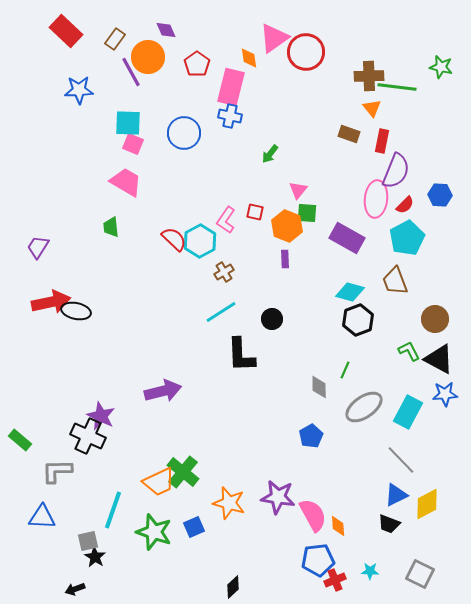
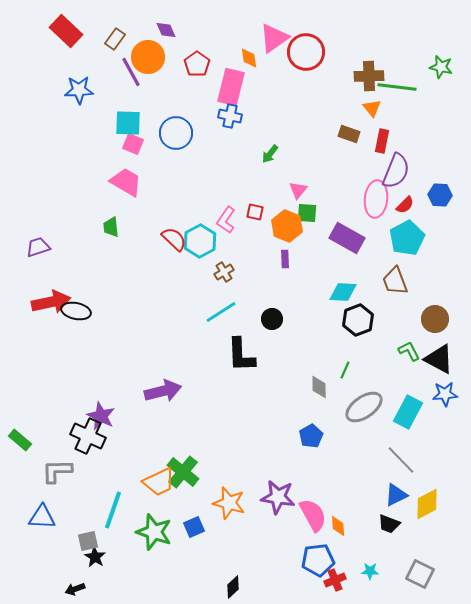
blue circle at (184, 133): moved 8 px left
purple trapezoid at (38, 247): rotated 40 degrees clockwise
cyan diamond at (350, 292): moved 7 px left; rotated 12 degrees counterclockwise
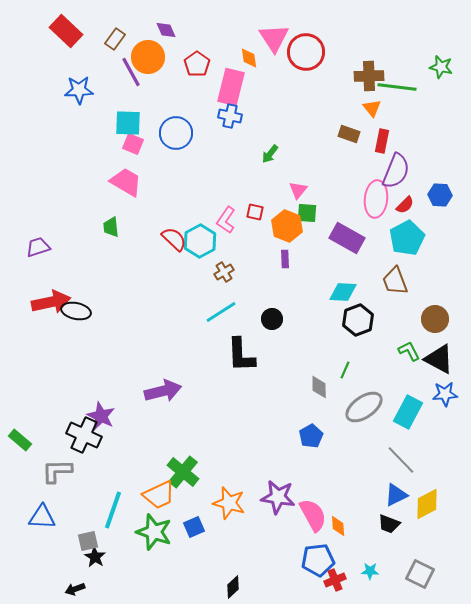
pink triangle at (274, 38): rotated 28 degrees counterclockwise
black cross at (88, 436): moved 4 px left, 1 px up
orange trapezoid at (159, 482): moved 13 px down
